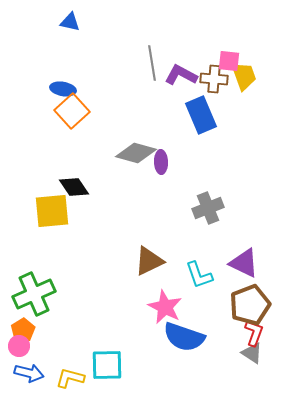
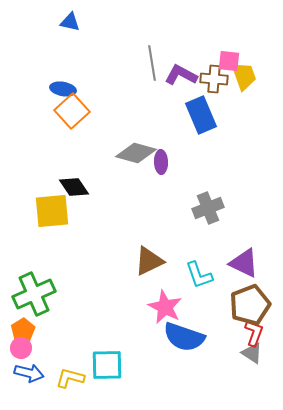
pink circle: moved 2 px right, 2 px down
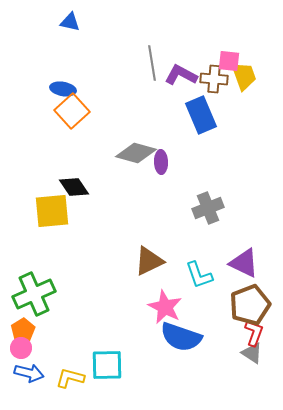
blue semicircle: moved 3 px left
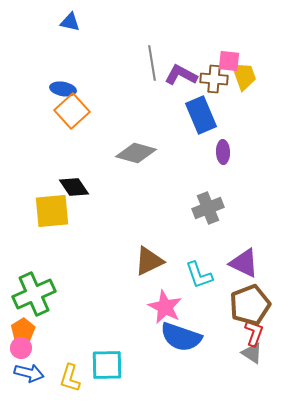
purple ellipse: moved 62 px right, 10 px up
yellow L-shape: rotated 88 degrees counterclockwise
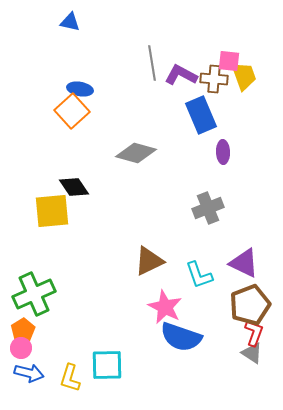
blue ellipse: moved 17 px right
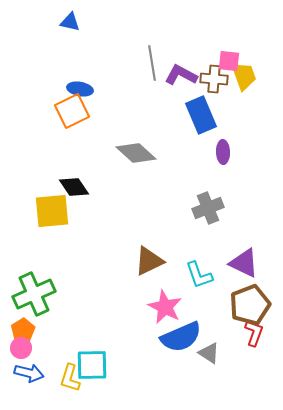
orange square: rotated 16 degrees clockwise
gray diamond: rotated 27 degrees clockwise
blue semicircle: rotated 42 degrees counterclockwise
gray triangle: moved 43 px left
cyan square: moved 15 px left
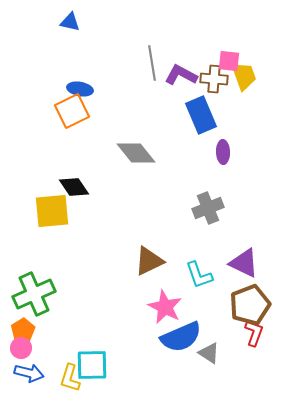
gray diamond: rotated 9 degrees clockwise
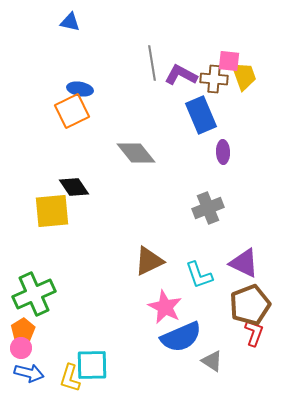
gray triangle: moved 3 px right, 8 px down
